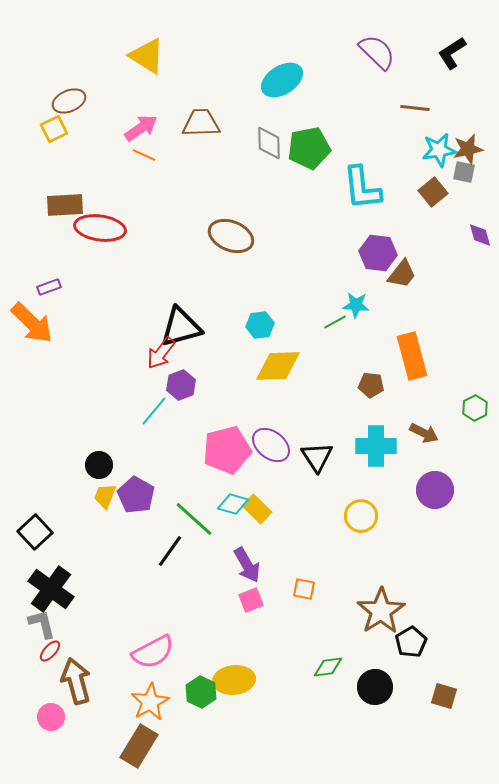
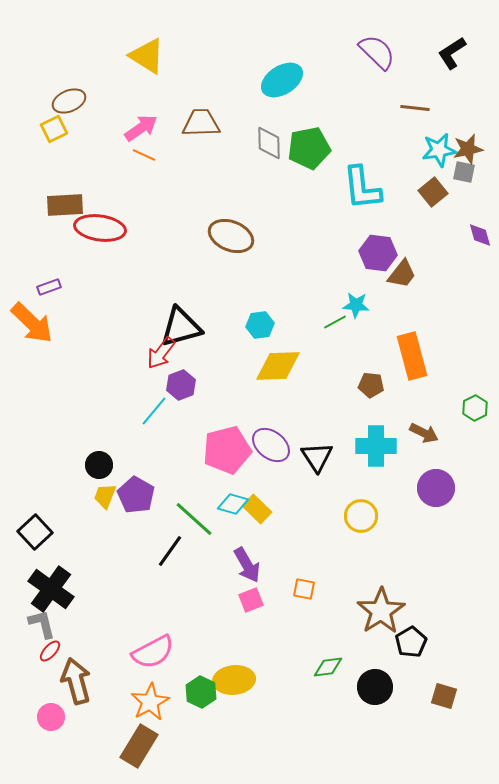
purple circle at (435, 490): moved 1 px right, 2 px up
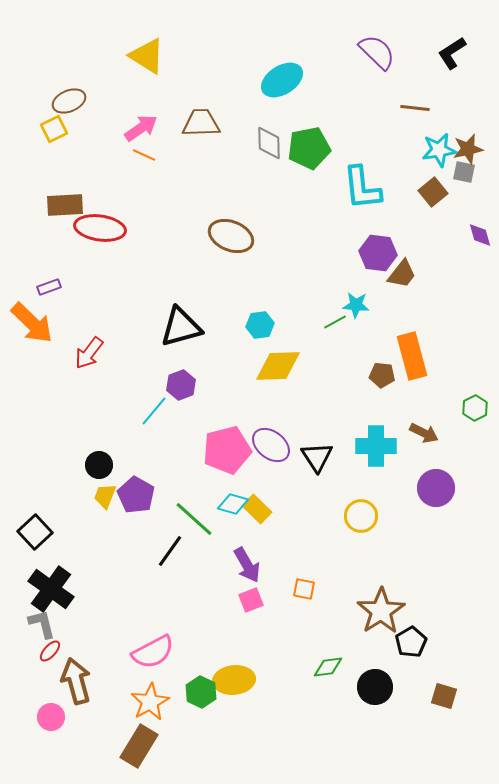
red arrow at (161, 353): moved 72 px left
brown pentagon at (371, 385): moved 11 px right, 10 px up
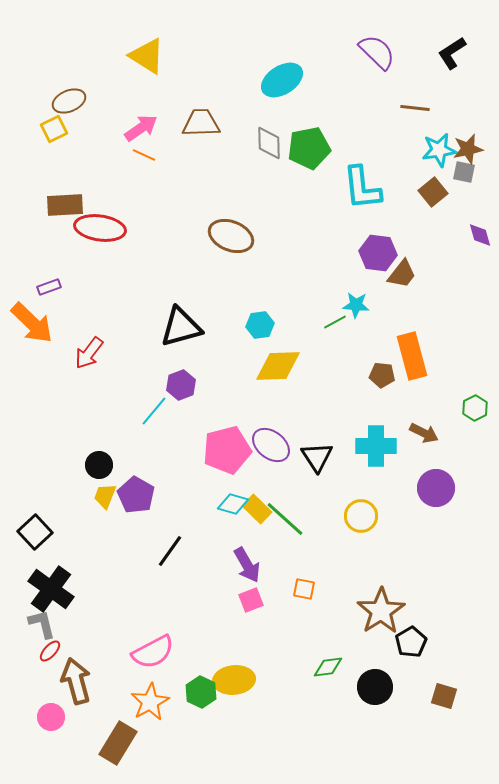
green line at (194, 519): moved 91 px right
brown rectangle at (139, 746): moved 21 px left, 3 px up
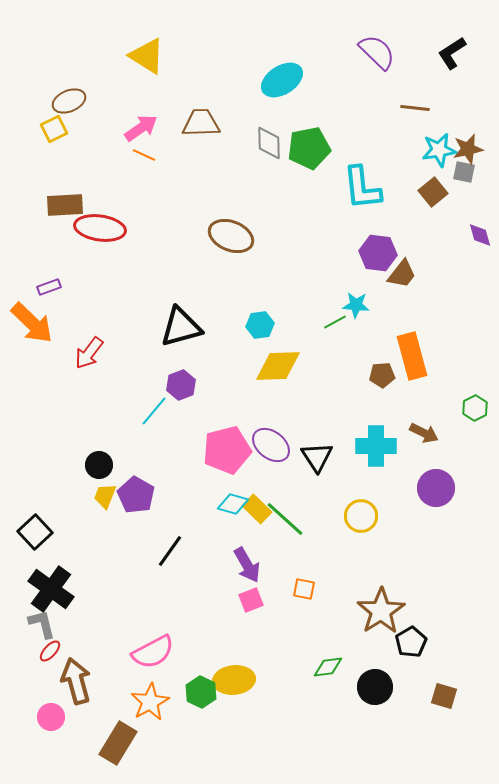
brown pentagon at (382, 375): rotated 10 degrees counterclockwise
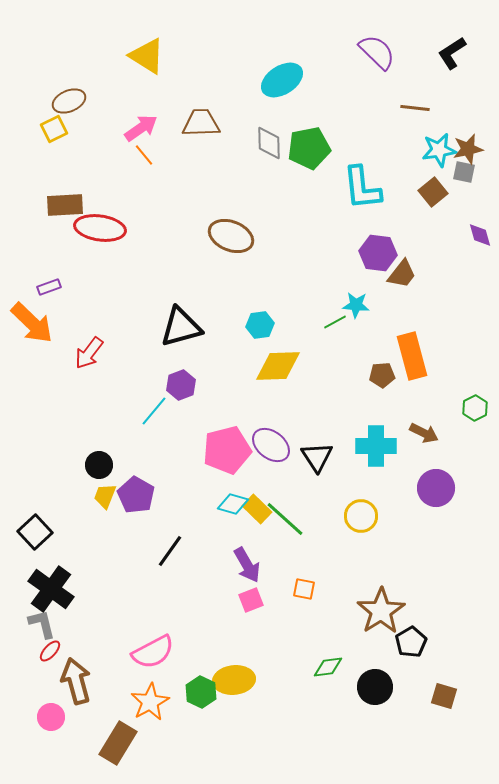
orange line at (144, 155): rotated 25 degrees clockwise
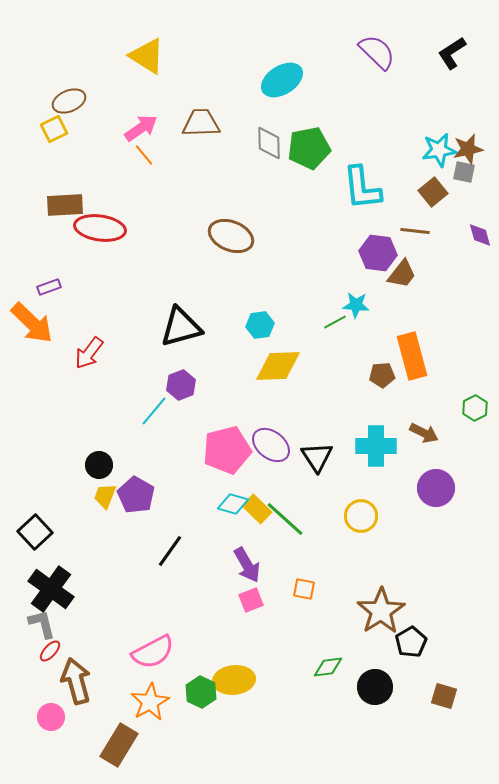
brown line at (415, 108): moved 123 px down
brown rectangle at (118, 743): moved 1 px right, 2 px down
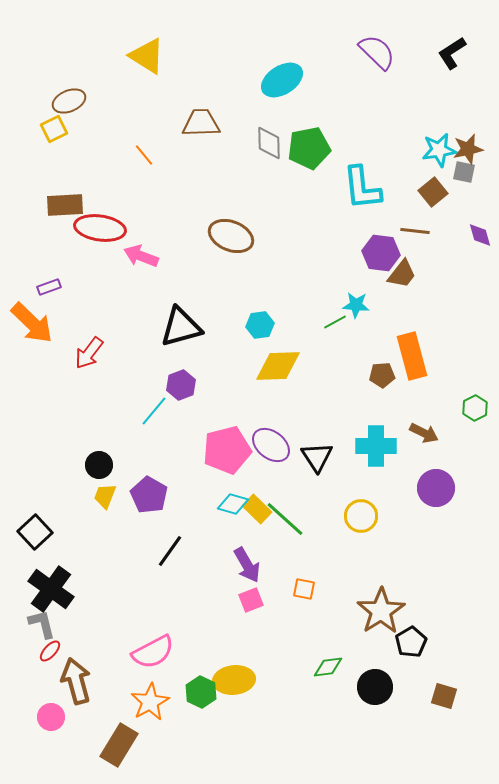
pink arrow at (141, 128): moved 128 px down; rotated 124 degrees counterclockwise
purple hexagon at (378, 253): moved 3 px right
purple pentagon at (136, 495): moved 13 px right
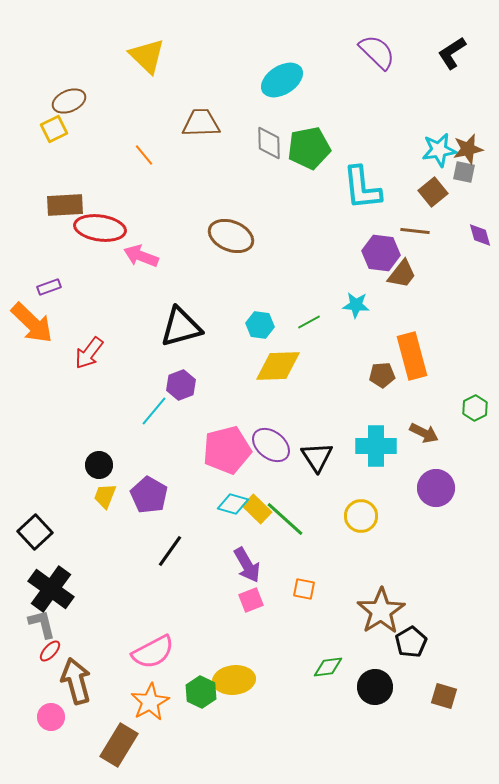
yellow triangle at (147, 56): rotated 12 degrees clockwise
green line at (335, 322): moved 26 px left
cyan hexagon at (260, 325): rotated 16 degrees clockwise
